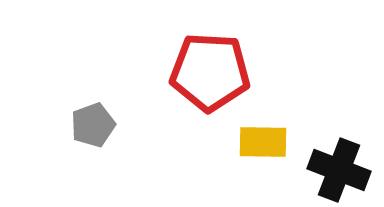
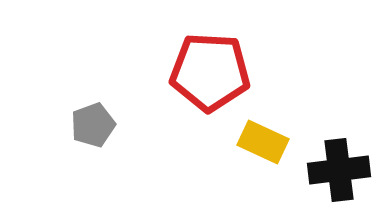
yellow rectangle: rotated 24 degrees clockwise
black cross: rotated 28 degrees counterclockwise
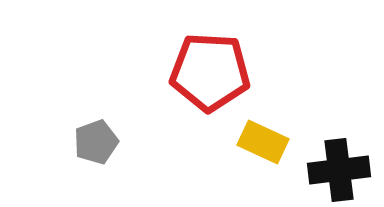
gray pentagon: moved 3 px right, 17 px down
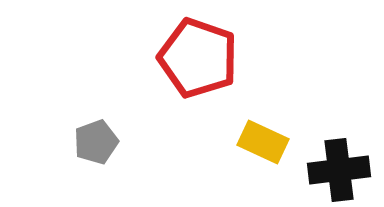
red pentagon: moved 12 px left, 14 px up; rotated 16 degrees clockwise
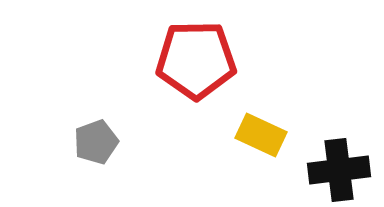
red pentagon: moved 2 px left, 2 px down; rotated 20 degrees counterclockwise
yellow rectangle: moved 2 px left, 7 px up
